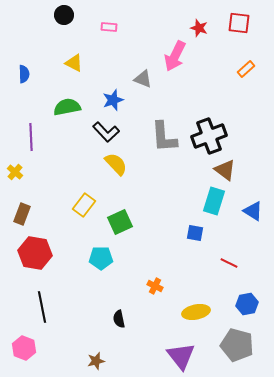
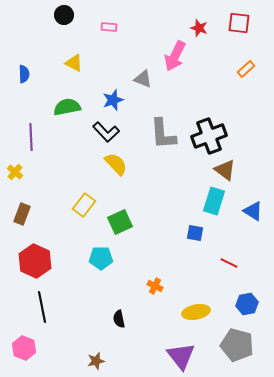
gray L-shape: moved 1 px left, 3 px up
red hexagon: moved 8 px down; rotated 16 degrees clockwise
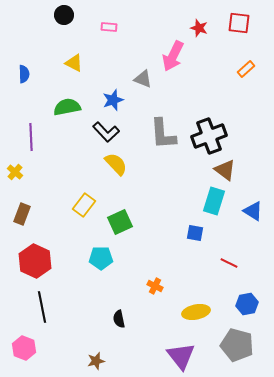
pink arrow: moved 2 px left
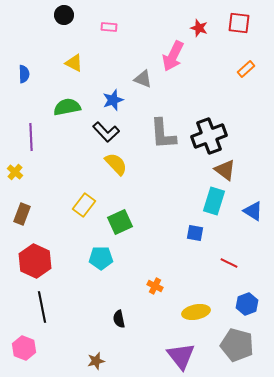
blue hexagon: rotated 10 degrees counterclockwise
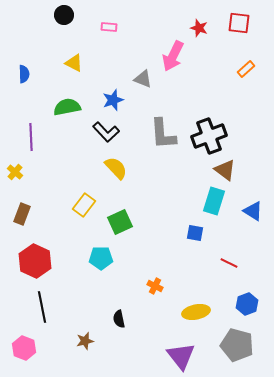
yellow semicircle: moved 4 px down
brown star: moved 11 px left, 20 px up
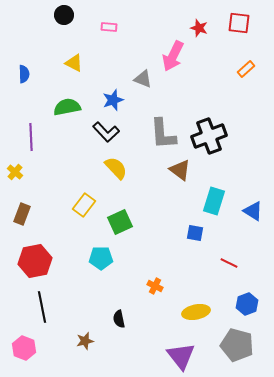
brown triangle: moved 45 px left
red hexagon: rotated 24 degrees clockwise
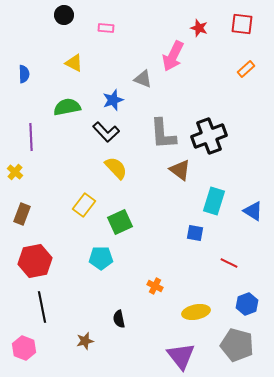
red square: moved 3 px right, 1 px down
pink rectangle: moved 3 px left, 1 px down
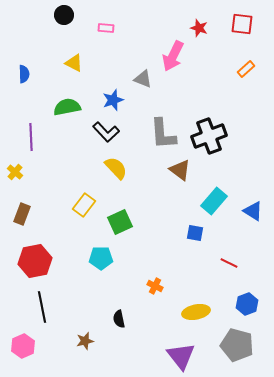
cyan rectangle: rotated 24 degrees clockwise
pink hexagon: moved 1 px left, 2 px up; rotated 15 degrees clockwise
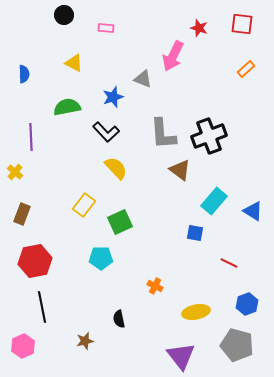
blue star: moved 3 px up
